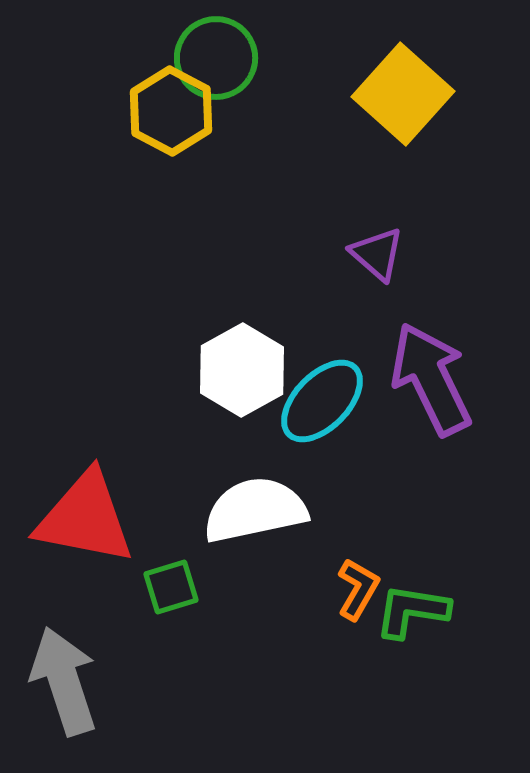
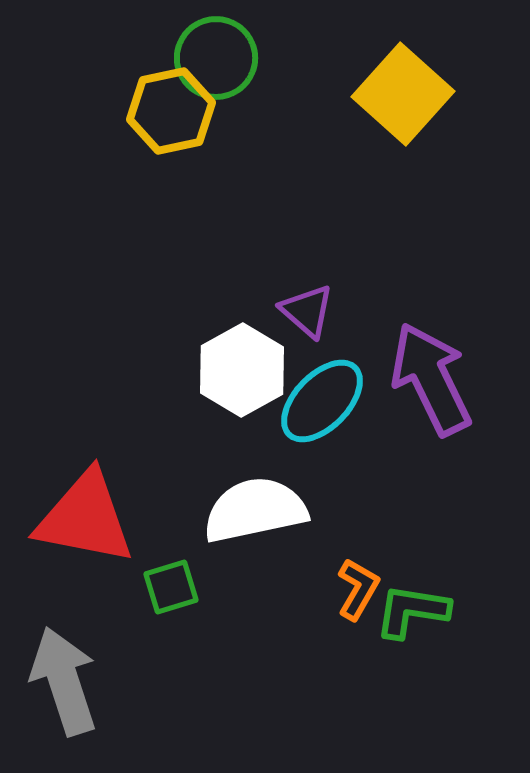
yellow hexagon: rotated 20 degrees clockwise
purple triangle: moved 70 px left, 57 px down
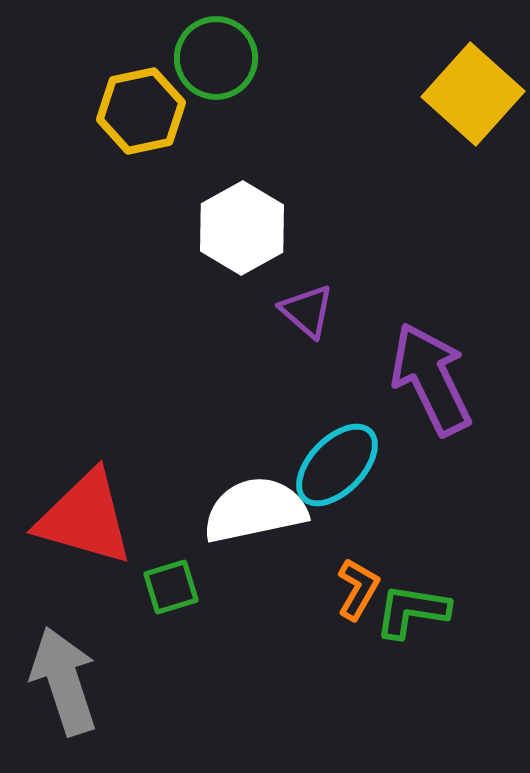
yellow square: moved 70 px right
yellow hexagon: moved 30 px left
white hexagon: moved 142 px up
cyan ellipse: moved 15 px right, 64 px down
red triangle: rotated 5 degrees clockwise
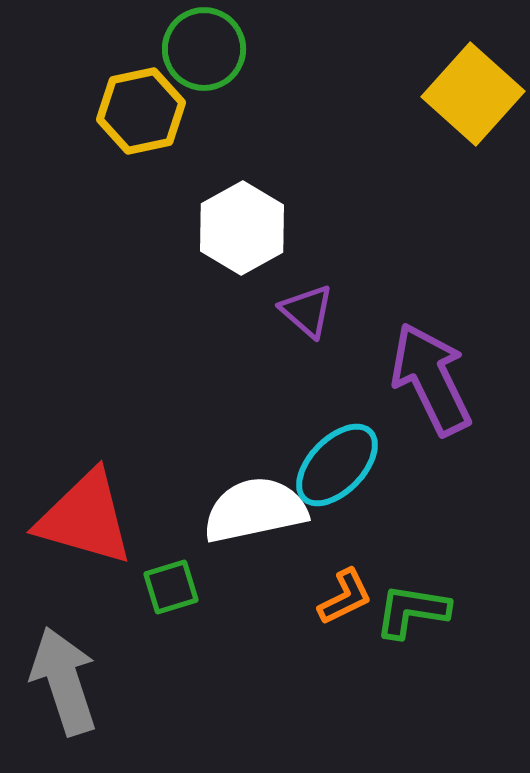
green circle: moved 12 px left, 9 px up
orange L-shape: moved 13 px left, 8 px down; rotated 34 degrees clockwise
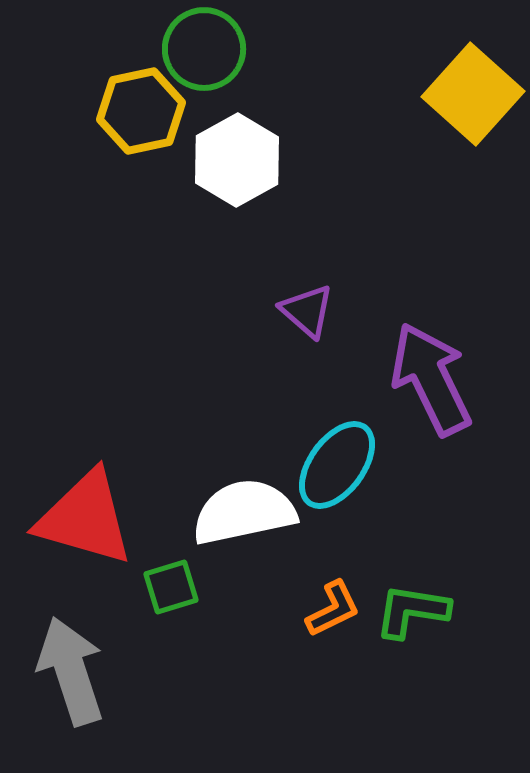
white hexagon: moved 5 px left, 68 px up
cyan ellipse: rotated 8 degrees counterclockwise
white semicircle: moved 11 px left, 2 px down
orange L-shape: moved 12 px left, 12 px down
gray arrow: moved 7 px right, 10 px up
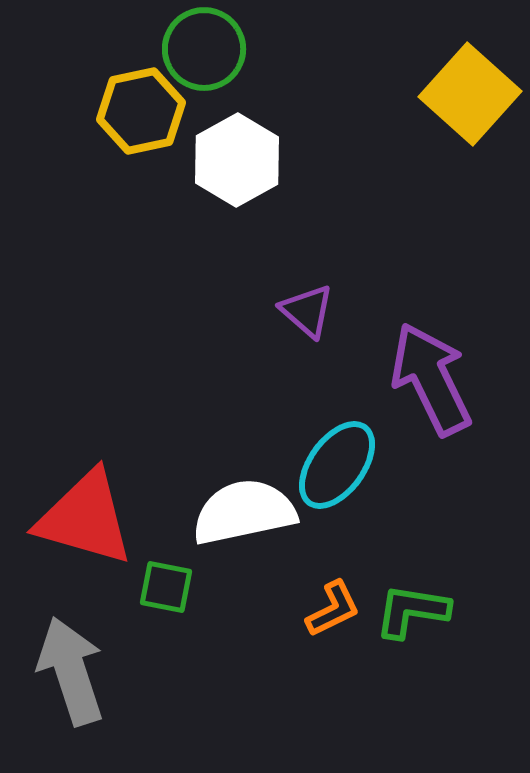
yellow square: moved 3 px left
green square: moved 5 px left; rotated 28 degrees clockwise
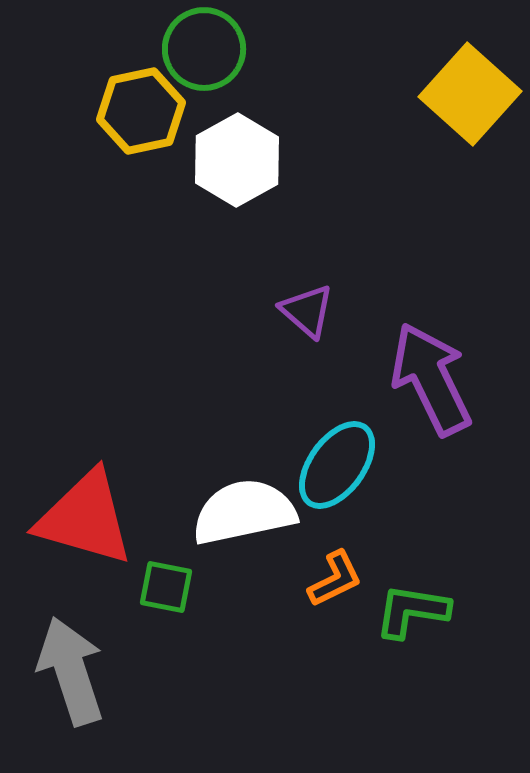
orange L-shape: moved 2 px right, 30 px up
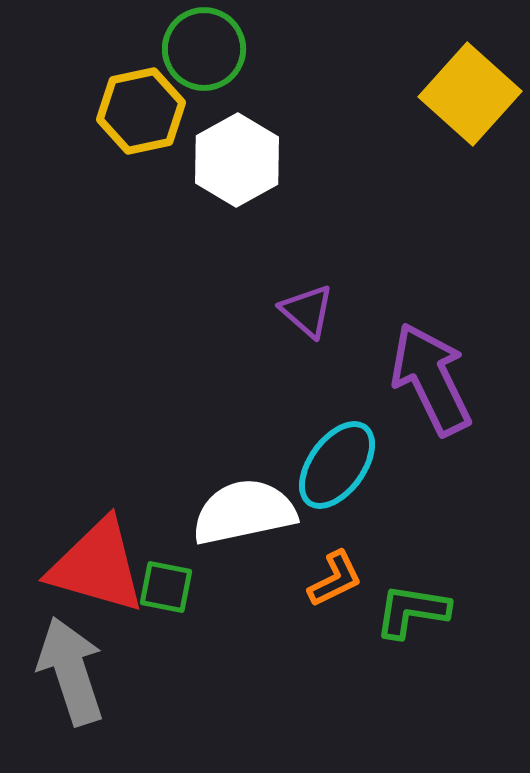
red triangle: moved 12 px right, 48 px down
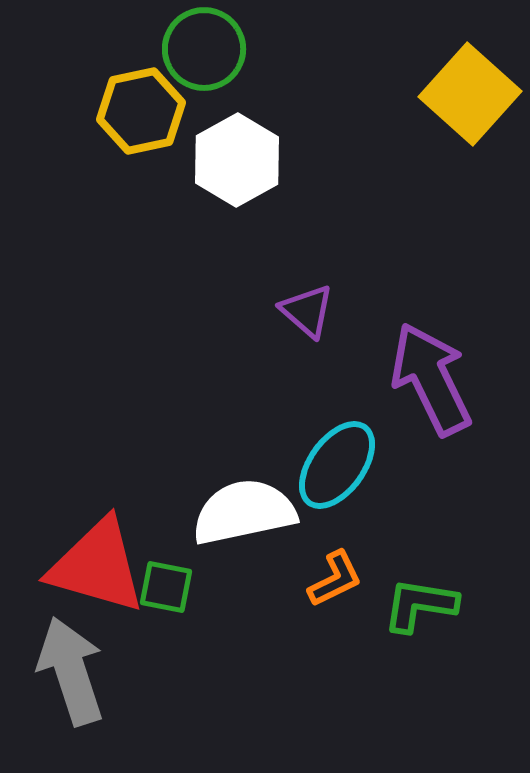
green L-shape: moved 8 px right, 6 px up
